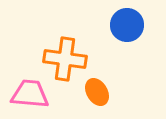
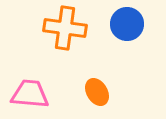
blue circle: moved 1 px up
orange cross: moved 31 px up
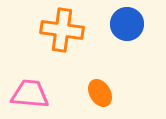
orange cross: moved 3 px left, 2 px down
orange ellipse: moved 3 px right, 1 px down
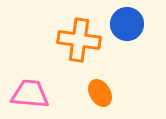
orange cross: moved 17 px right, 10 px down
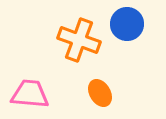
orange cross: rotated 12 degrees clockwise
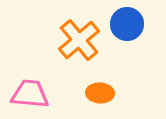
orange cross: rotated 30 degrees clockwise
orange ellipse: rotated 56 degrees counterclockwise
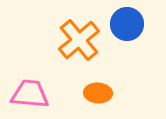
orange ellipse: moved 2 px left
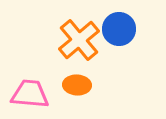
blue circle: moved 8 px left, 5 px down
orange ellipse: moved 21 px left, 8 px up
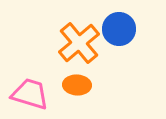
orange cross: moved 3 px down
pink trapezoid: rotated 12 degrees clockwise
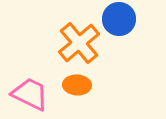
blue circle: moved 10 px up
pink trapezoid: rotated 9 degrees clockwise
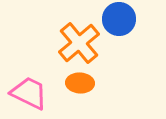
orange ellipse: moved 3 px right, 2 px up
pink trapezoid: moved 1 px left, 1 px up
